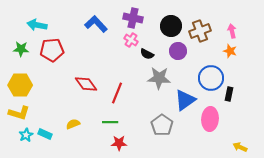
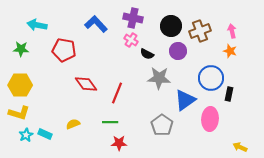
red pentagon: moved 12 px right; rotated 15 degrees clockwise
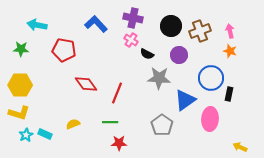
pink arrow: moved 2 px left
purple circle: moved 1 px right, 4 px down
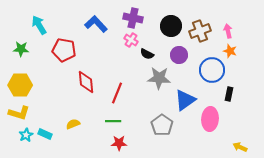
cyan arrow: moved 2 px right; rotated 48 degrees clockwise
pink arrow: moved 2 px left
blue circle: moved 1 px right, 8 px up
red diamond: moved 2 px up; rotated 30 degrees clockwise
green line: moved 3 px right, 1 px up
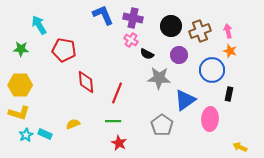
blue L-shape: moved 7 px right, 9 px up; rotated 20 degrees clockwise
red star: rotated 28 degrees clockwise
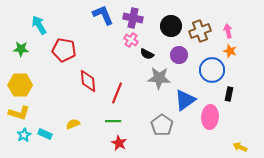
red diamond: moved 2 px right, 1 px up
pink ellipse: moved 2 px up
cyan star: moved 2 px left
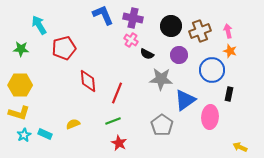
red pentagon: moved 2 px up; rotated 25 degrees counterclockwise
gray star: moved 2 px right, 1 px down
green line: rotated 21 degrees counterclockwise
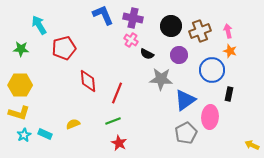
gray pentagon: moved 24 px right, 8 px down; rotated 10 degrees clockwise
yellow arrow: moved 12 px right, 2 px up
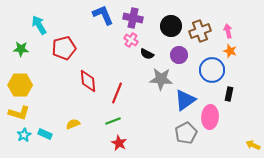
yellow arrow: moved 1 px right
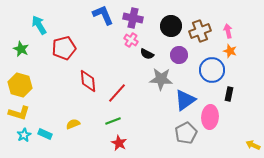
green star: rotated 21 degrees clockwise
yellow hexagon: rotated 15 degrees clockwise
red line: rotated 20 degrees clockwise
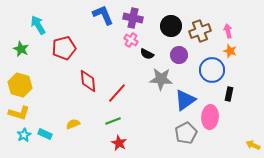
cyan arrow: moved 1 px left
